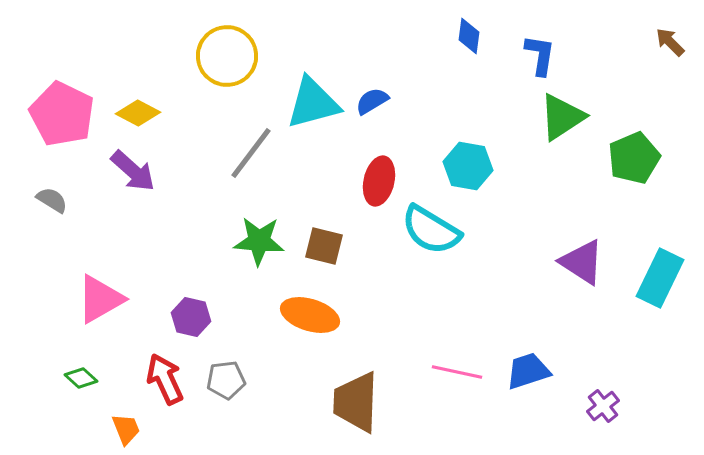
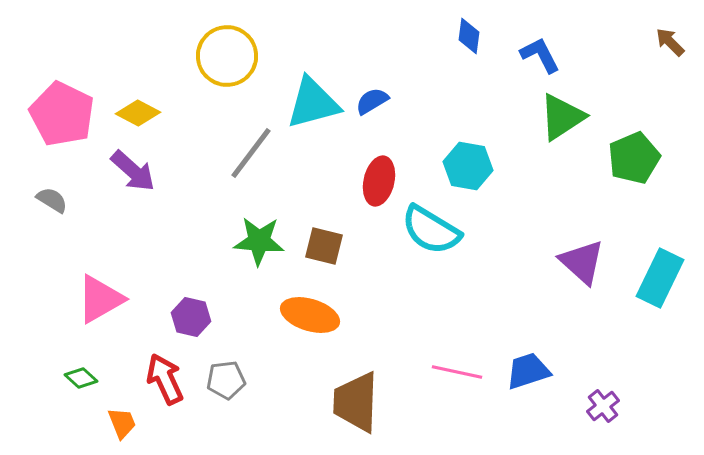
blue L-shape: rotated 36 degrees counterclockwise
purple triangle: rotated 9 degrees clockwise
orange trapezoid: moved 4 px left, 6 px up
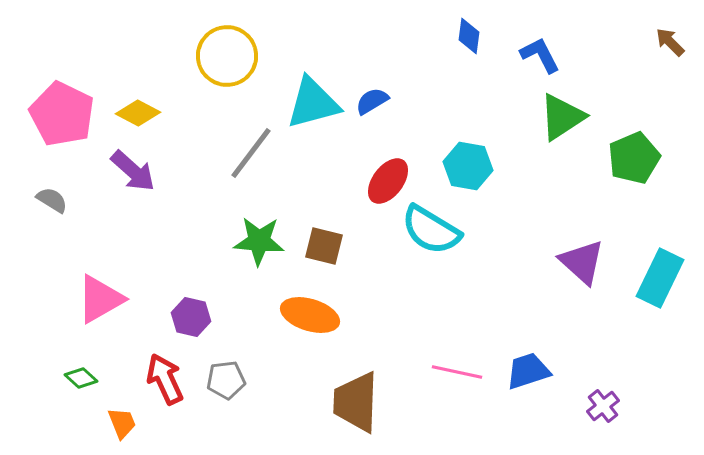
red ellipse: moved 9 px right; rotated 24 degrees clockwise
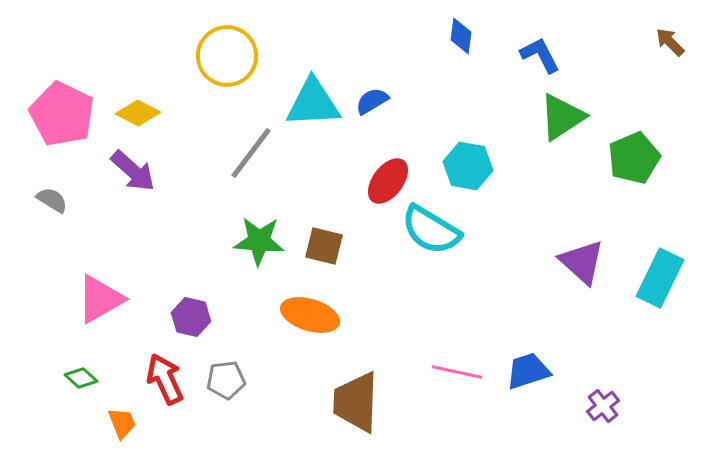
blue diamond: moved 8 px left
cyan triangle: rotated 12 degrees clockwise
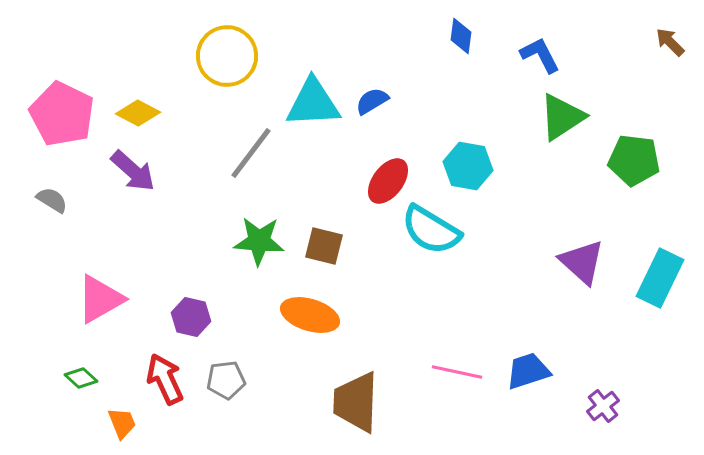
green pentagon: moved 2 px down; rotated 30 degrees clockwise
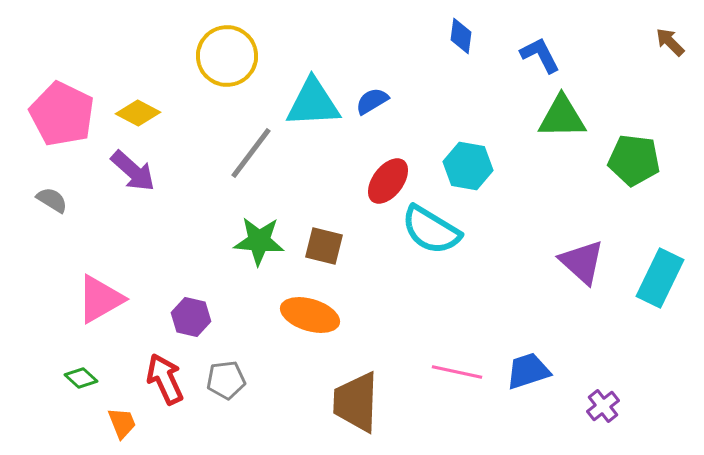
green triangle: rotated 32 degrees clockwise
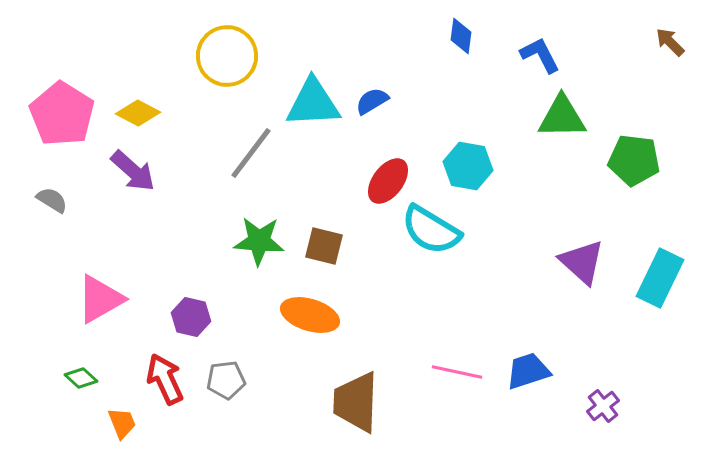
pink pentagon: rotated 6 degrees clockwise
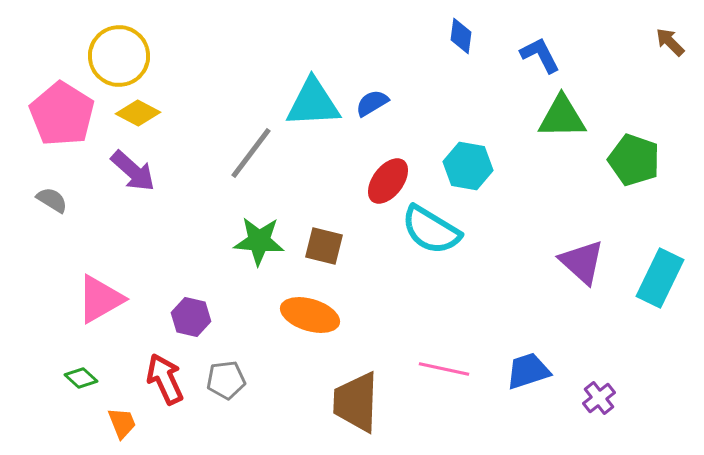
yellow circle: moved 108 px left
blue semicircle: moved 2 px down
green pentagon: rotated 12 degrees clockwise
pink line: moved 13 px left, 3 px up
purple cross: moved 4 px left, 8 px up
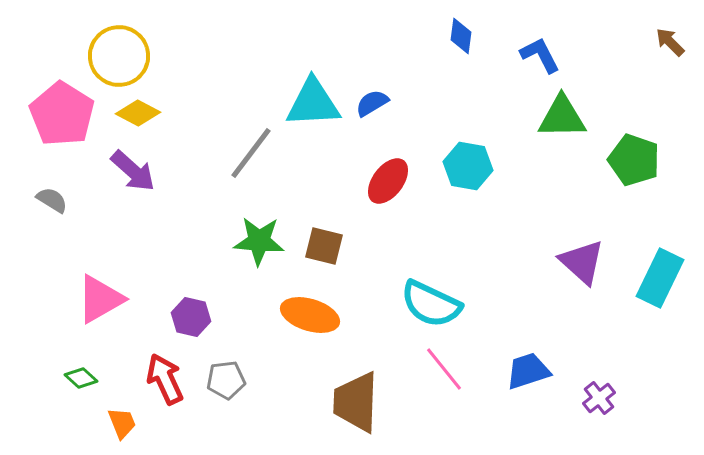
cyan semicircle: moved 74 px down; rotated 6 degrees counterclockwise
pink line: rotated 39 degrees clockwise
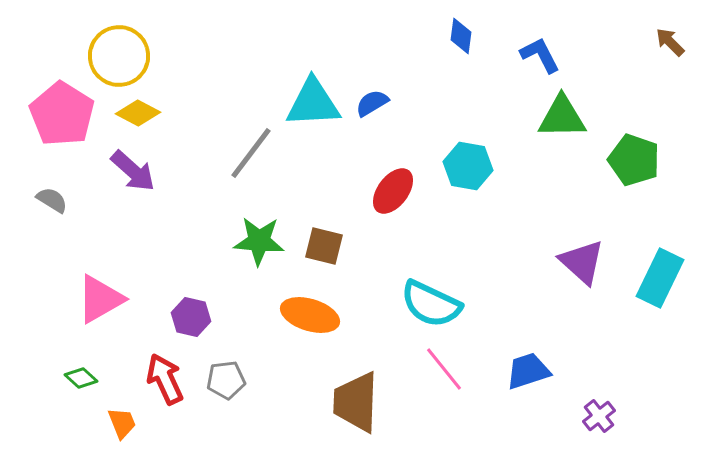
red ellipse: moved 5 px right, 10 px down
purple cross: moved 18 px down
